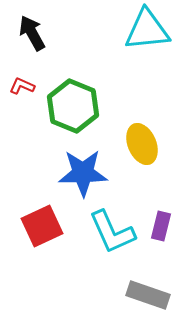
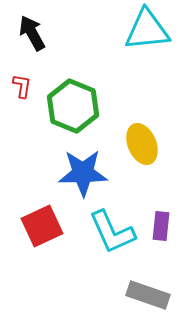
red L-shape: rotated 75 degrees clockwise
purple rectangle: rotated 8 degrees counterclockwise
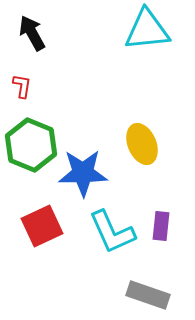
green hexagon: moved 42 px left, 39 px down
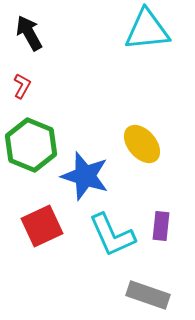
black arrow: moved 3 px left
red L-shape: rotated 20 degrees clockwise
yellow ellipse: rotated 18 degrees counterclockwise
blue star: moved 2 px right, 3 px down; rotated 18 degrees clockwise
cyan L-shape: moved 3 px down
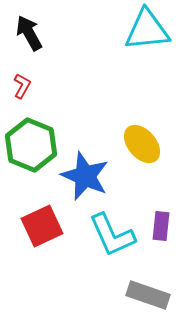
blue star: rotated 6 degrees clockwise
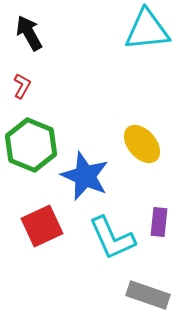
purple rectangle: moved 2 px left, 4 px up
cyan L-shape: moved 3 px down
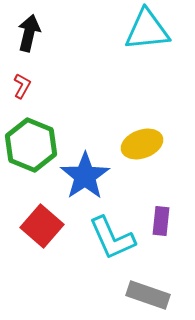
black arrow: rotated 42 degrees clockwise
yellow ellipse: rotated 69 degrees counterclockwise
blue star: rotated 15 degrees clockwise
purple rectangle: moved 2 px right, 1 px up
red square: rotated 24 degrees counterclockwise
